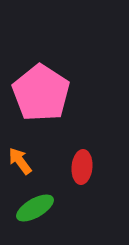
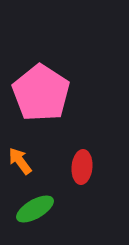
green ellipse: moved 1 px down
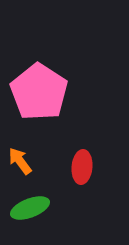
pink pentagon: moved 2 px left, 1 px up
green ellipse: moved 5 px left, 1 px up; rotated 9 degrees clockwise
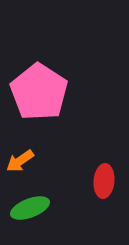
orange arrow: rotated 88 degrees counterclockwise
red ellipse: moved 22 px right, 14 px down
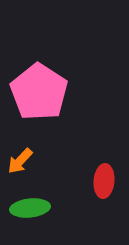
orange arrow: rotated 12 degrees counterclockwise
green ellipse: rotated 15 degrees clockwise
